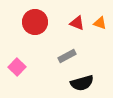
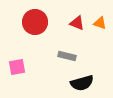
gray rectangle: rotated 42 degrees clockwise
pink square: rotated 36 degrees clockwise
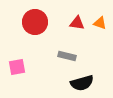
red triangle: rotated 14 degrees counterclockwise
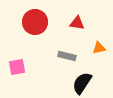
orange triangle: moved 1 px left, 25 px down; rotated 32 degrees counterclockwise
black semicircle: rotated 140 degrees clockwise
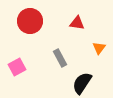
red circle: moved 5 px left, 1 px up
orange triangle: rotated 40 degrees counterclockwise
gray rectangle: moved 7 px left, 2 px down; rotated 48 degrees clockwise
pink square: rotated 18 degrees counterclockwise
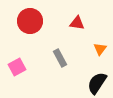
orange triangle: moved 1 px right, 1 px down
black semicircle: moved 15 px right
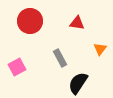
black semicircle: moved 19 px left
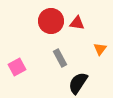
red circle: moved 21 px right
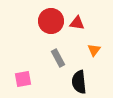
orange triangle: moved 6 px left, 1 px down
gray rectangle: moved 2 px left
pink square: moved 6 px right, 12 px down; rotated 18 degrees clockwise
black semicircle: moved 1 px right, 1 px up; rotated 40 degrees counterclockwise
